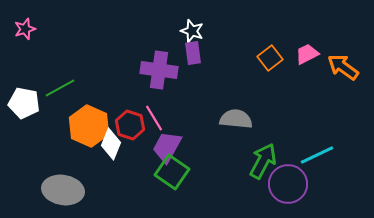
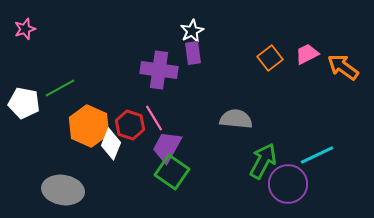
white star: rotated 25 degrees clockwise
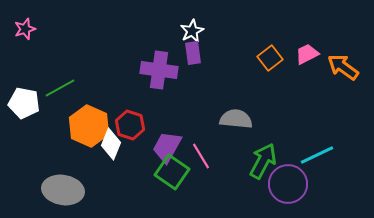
pink line: moved 47 px right, 38 px down
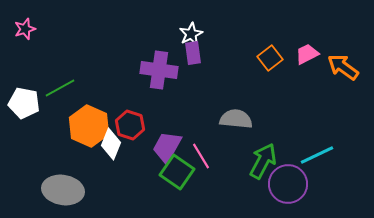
white star: moved 1 px left, 3 px down
green square: moved 5 px right
